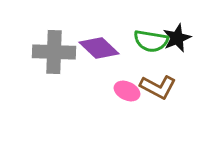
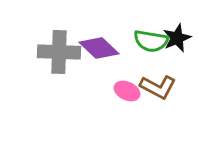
gray cross: moved 5 px right
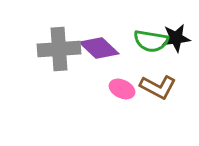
black star: moved 1 px left; rotated 16 degrees clockwise
gray cross: moved 3 px up; rotated 6 degrees counterclockwise
pink ellipse: moved 5 px left, 2 px up
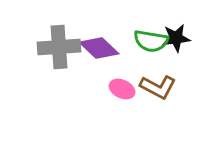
gray cross: moved 2 px up
